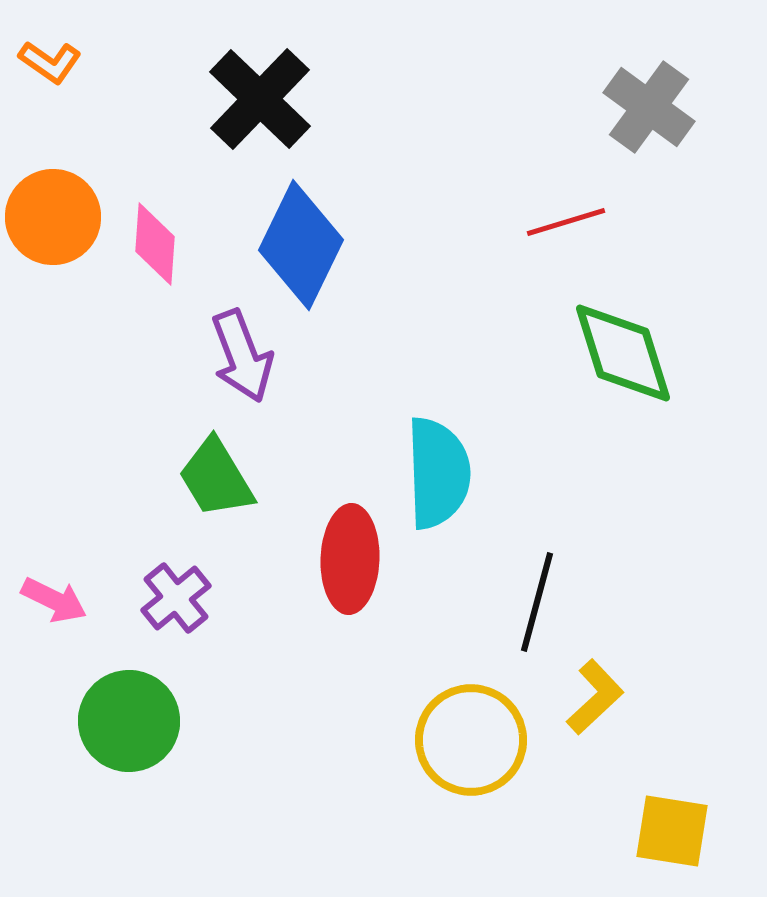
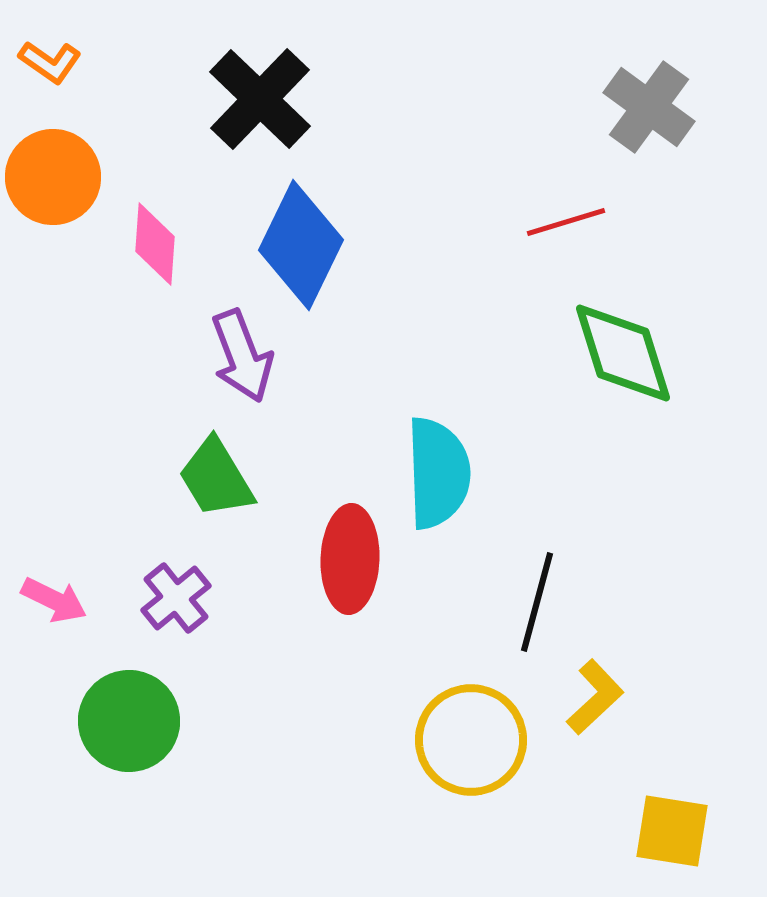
orange circle: moved 40 px up
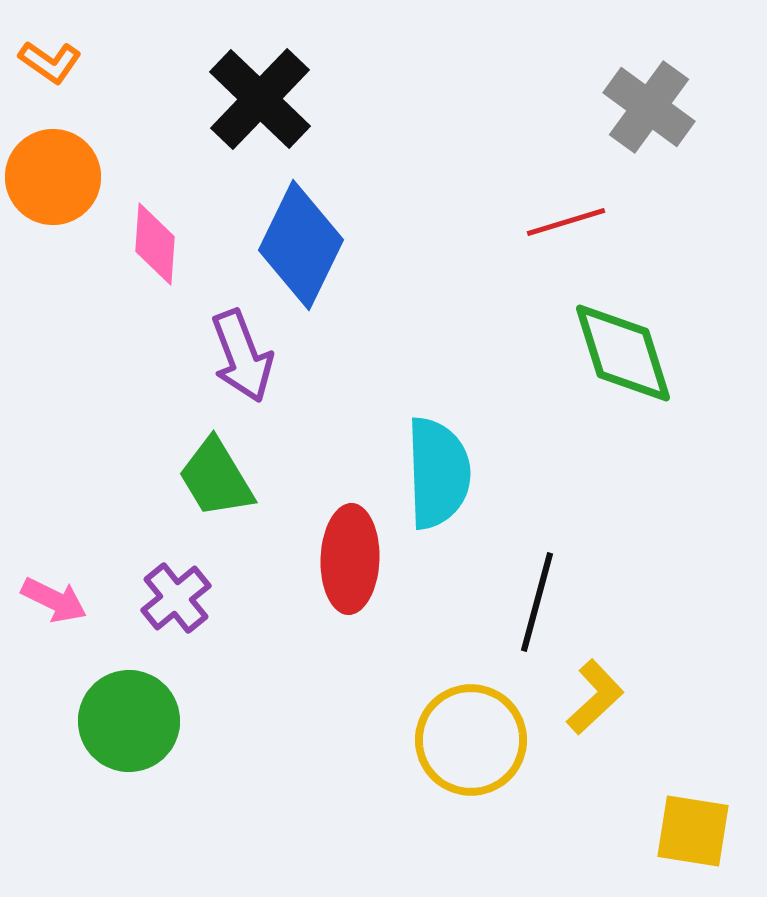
yellow square: moved 21 px right
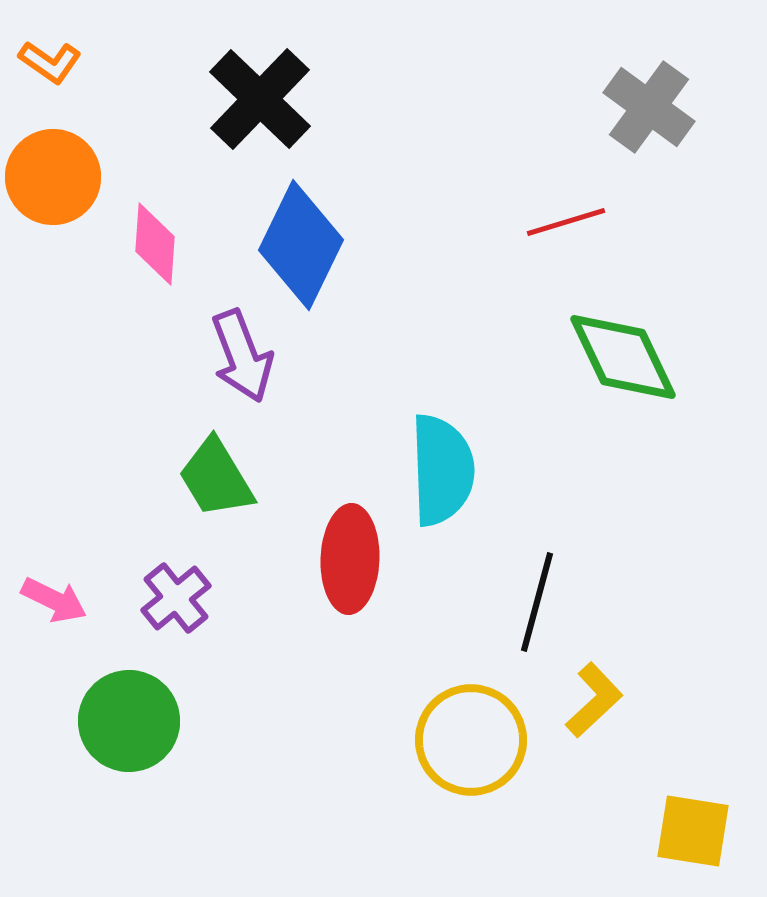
green diamond: moved 4 px down; rotated 8 degrees counterclockwise
cyan semicircle: moved 4 px right, 3 px up
yellow L-shape: moved 1 px left, 3 px down
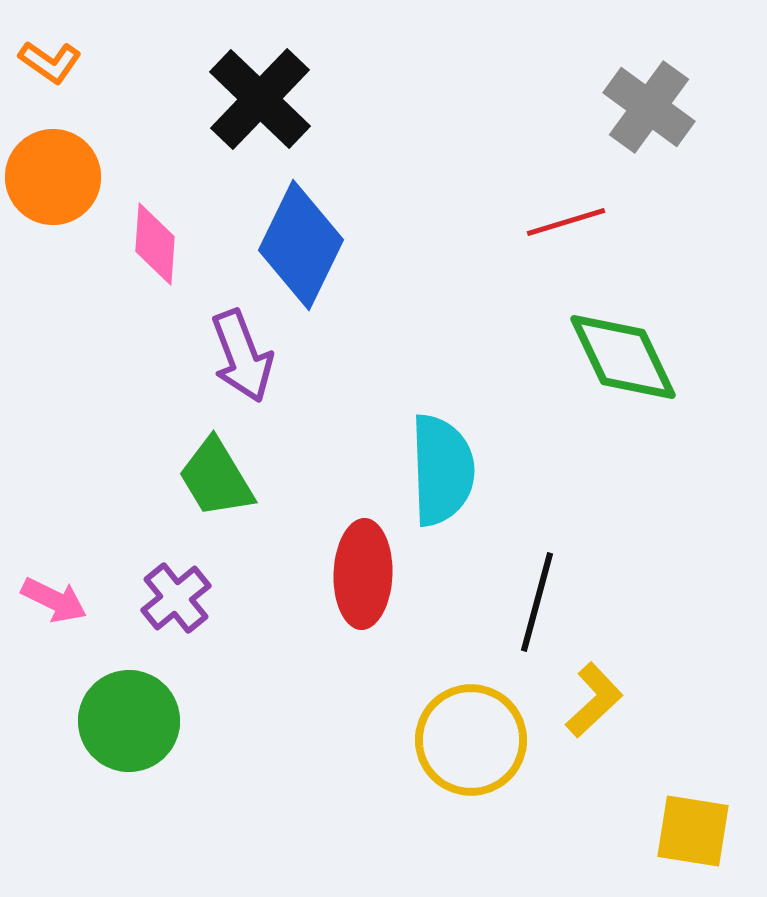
red ellipse: moved 13 px right, 15 px down
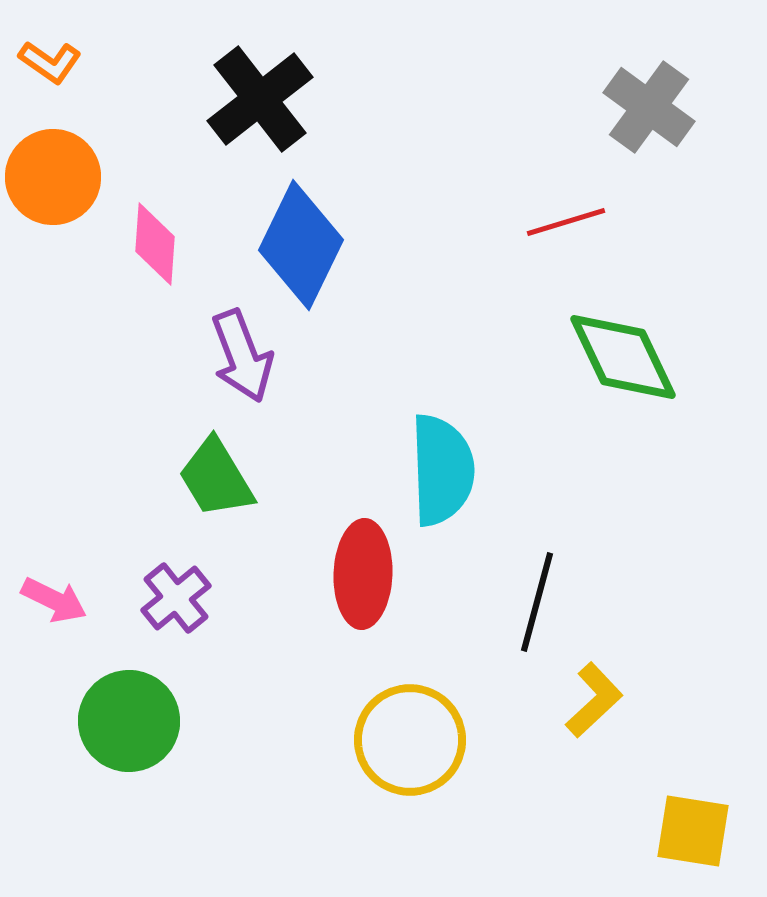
black cross: rotated 8 degrees clockwise
yellow circle: moved 61 px left
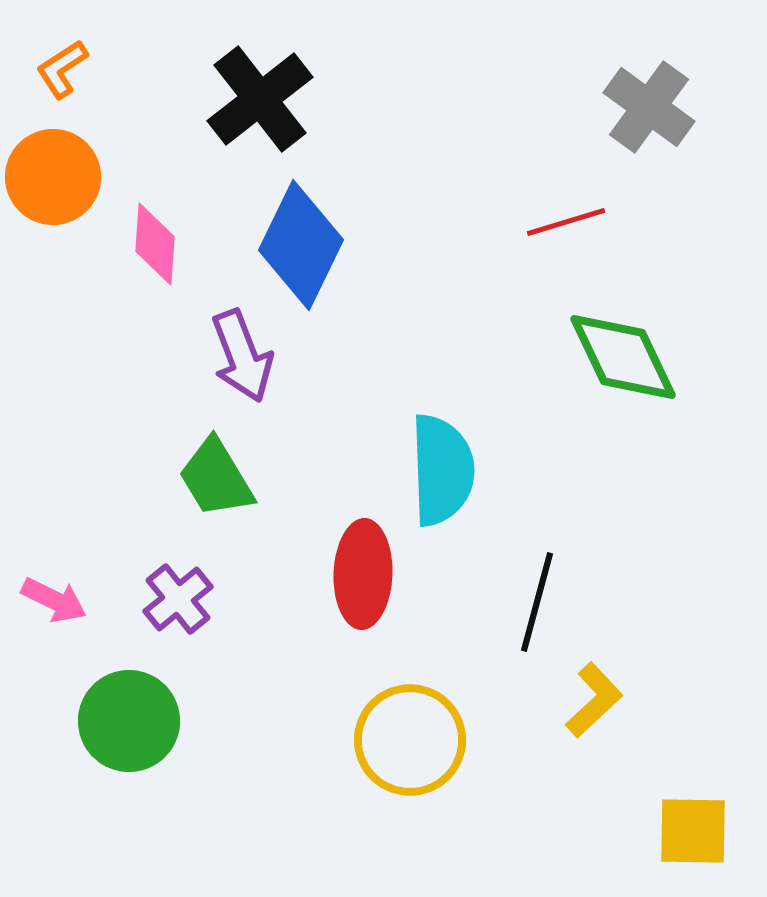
orange L-shape: moved 12 px right, 7 px down; rotated 112 degrees clockwise
purple cross: moved 2 px right, 1 px down
yellow square: rotated 8 degrees counterclockwise
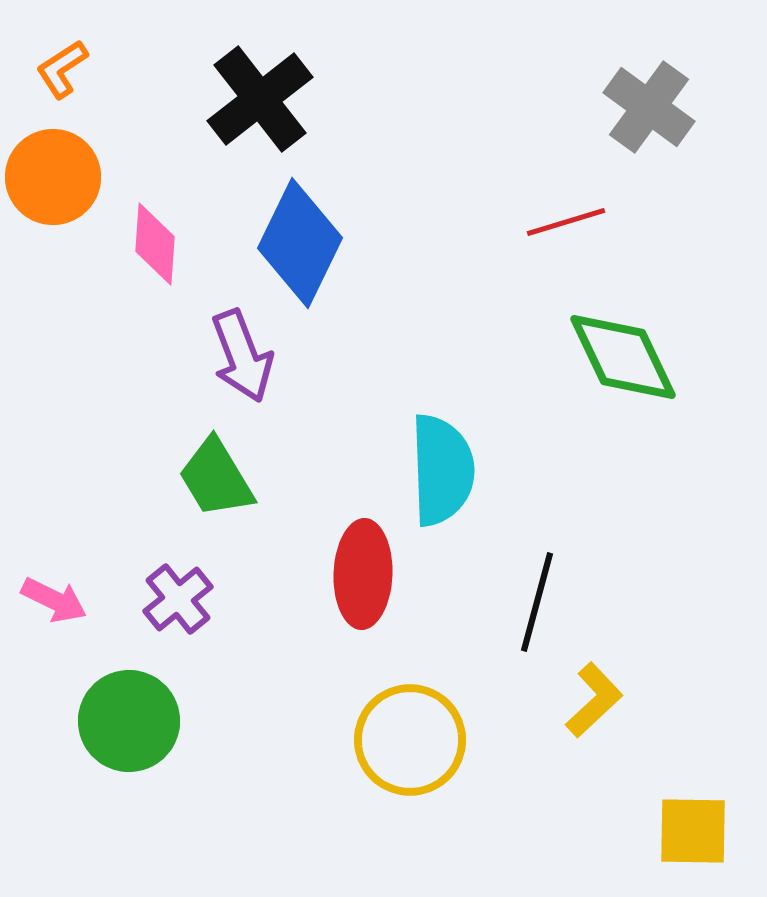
blue diamond: moved 1 px left, 2 px up
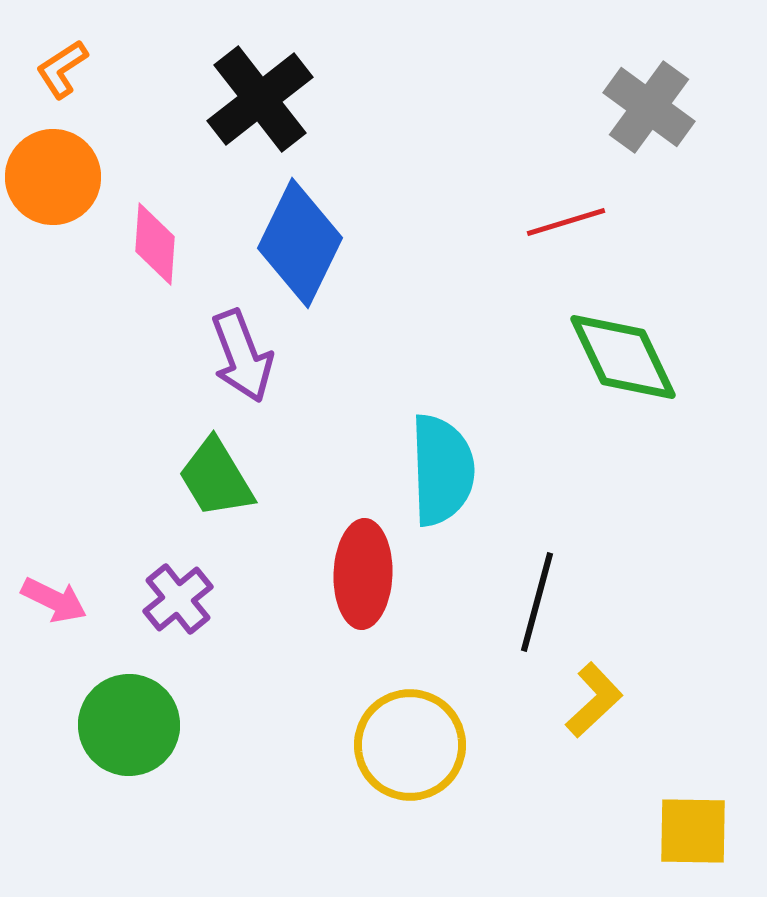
green circle: moved 4 px down
yellow circle: moved 5 px down
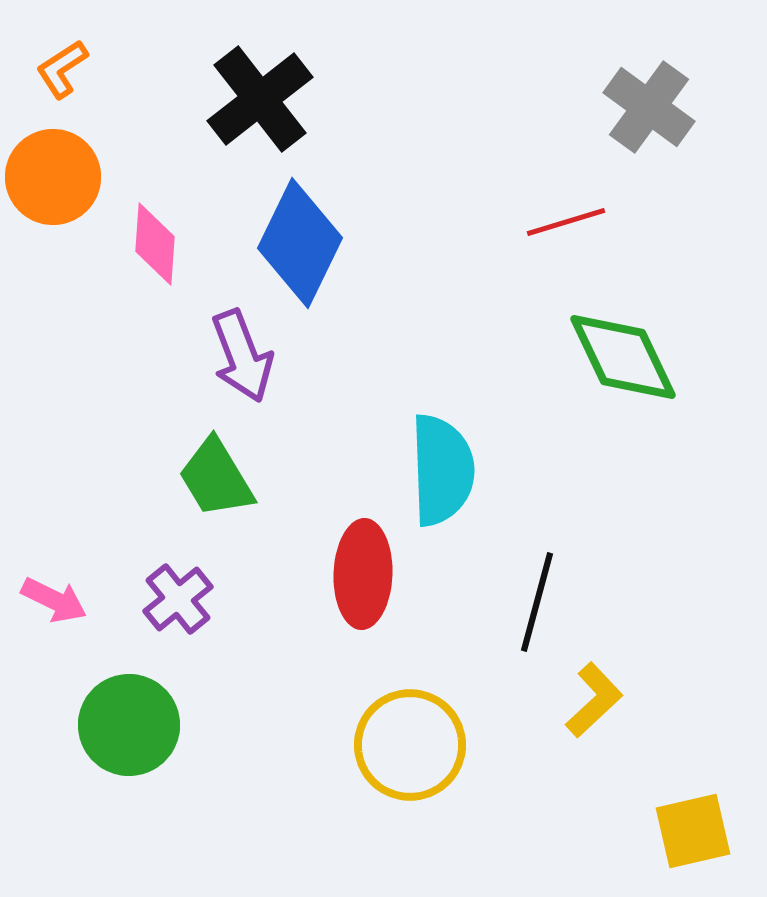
yellow square: rotated 14 degrees counterclockwise
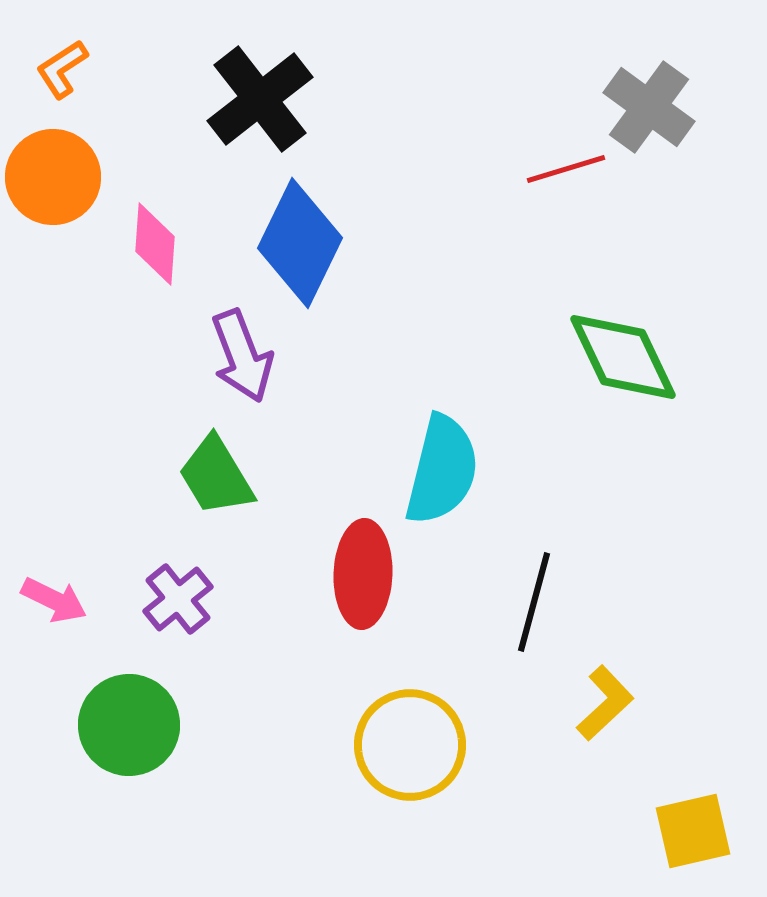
red line: moved 53 px up
cyan semicircle: rotated 16 degrees clockwise
green trapezoid: moved 2 px up
black line: moved 3 px left
yellow L-shape: moved 11 px right, 3 px down
